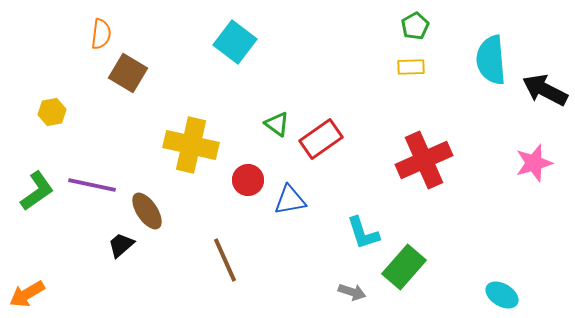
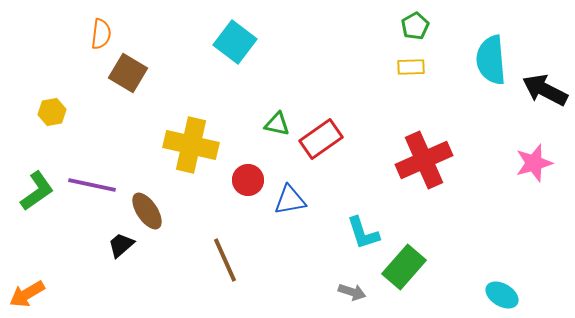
green triangle: rotated 24 degrees counterclockwise
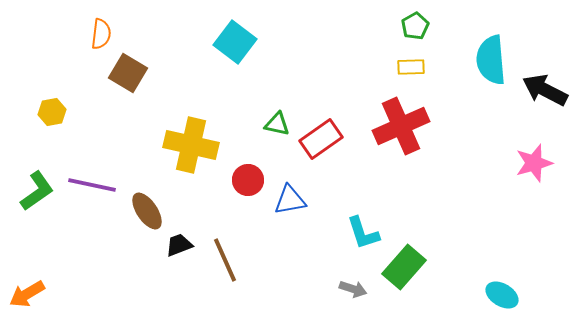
red cross: moved 23 px left, 34 px up
black trapezoid: moved 58 px right; rotated 20 degrees clockwise
gray arrow: moved 1 px right, 3 px up
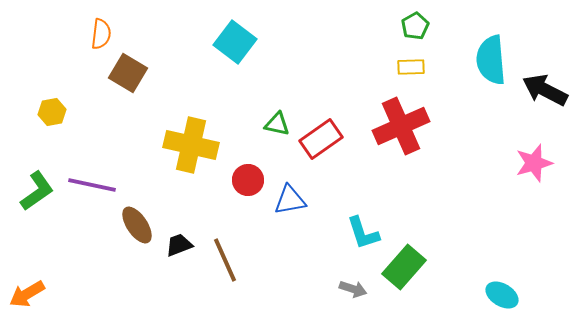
brown ellipse: moved 10 px left, 14 px down
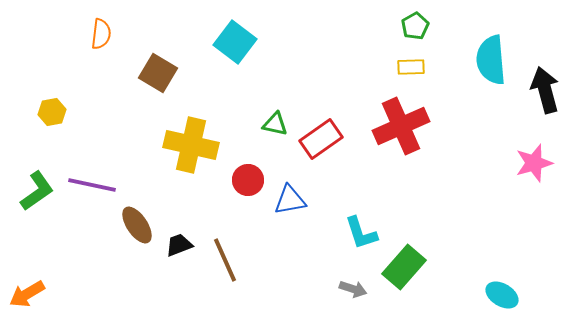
brown square: moved 30 px right
black arrow: rotated 48 degrees clockwise
green triangle: moved 2 px left
cyan L-shape: moved 2 px left
